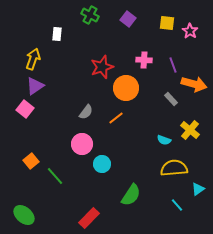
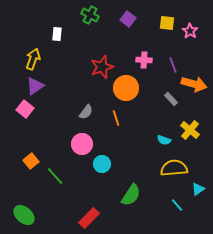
orange line: rotated 70 degrees counterclockwise
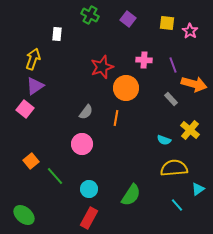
orange line: rotated 28 degrees clockwise
cyan circle: moved 13 px left, 25 px down
red rectangle: rotated 15 degrees counterclockwise
